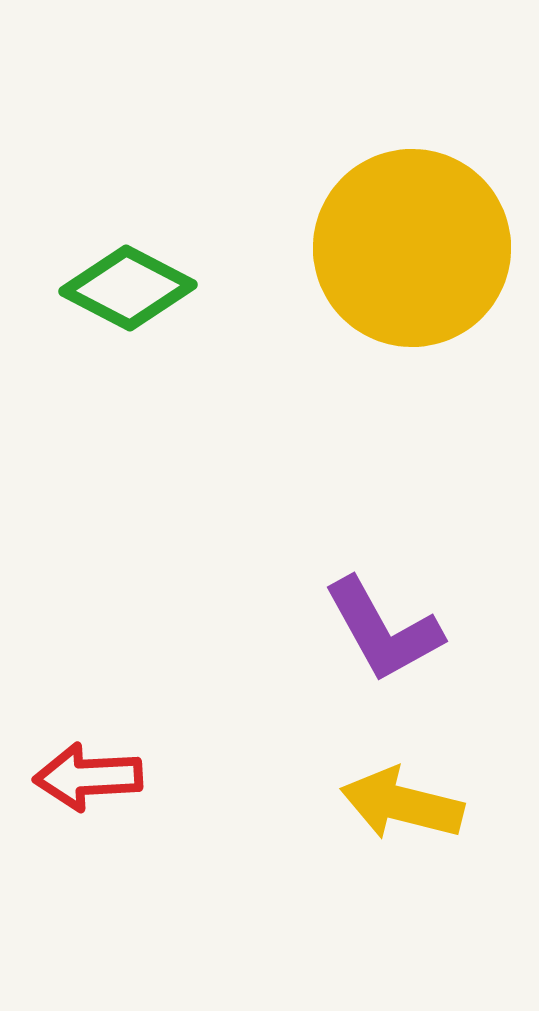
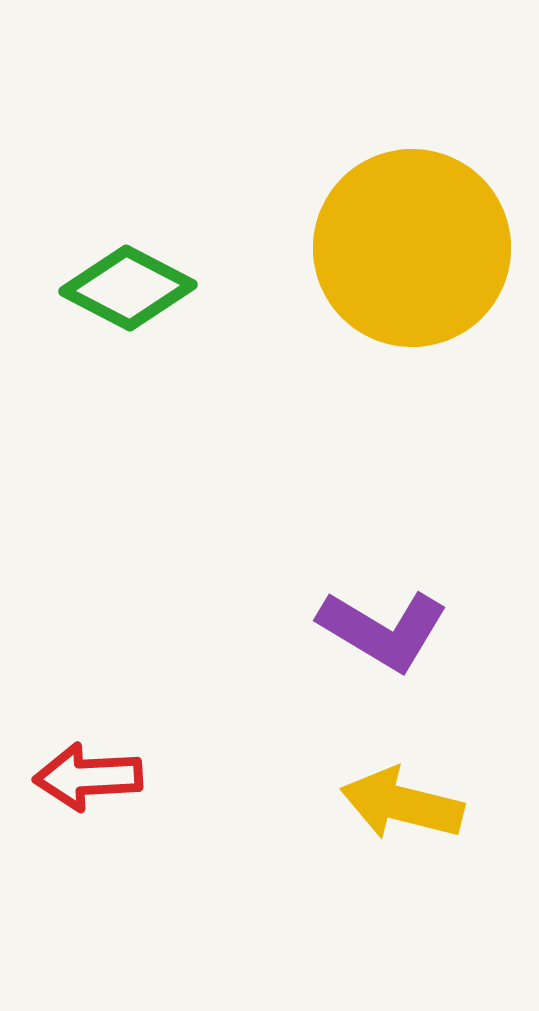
purple L-shape: rotated 30 degrees counterclockwise
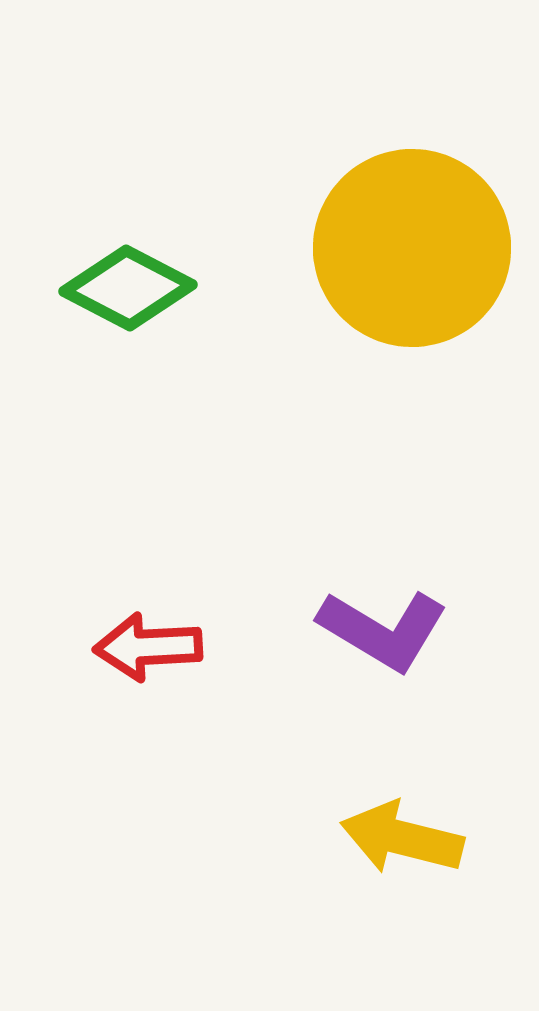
red arrow: moved 60 px right, 130 px up
yellow arrow: moved 34 px down
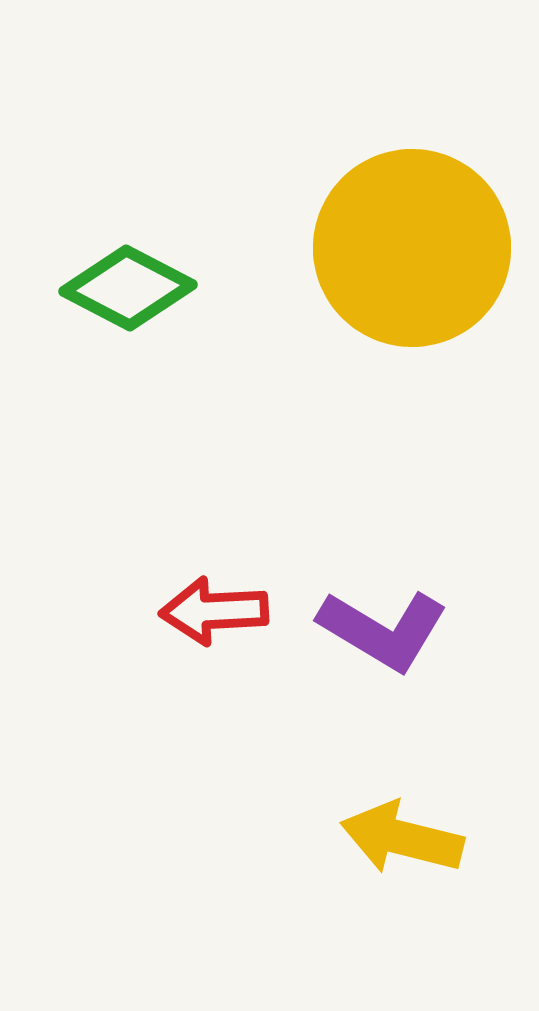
red arrow: moved 66 px right, 36 px up
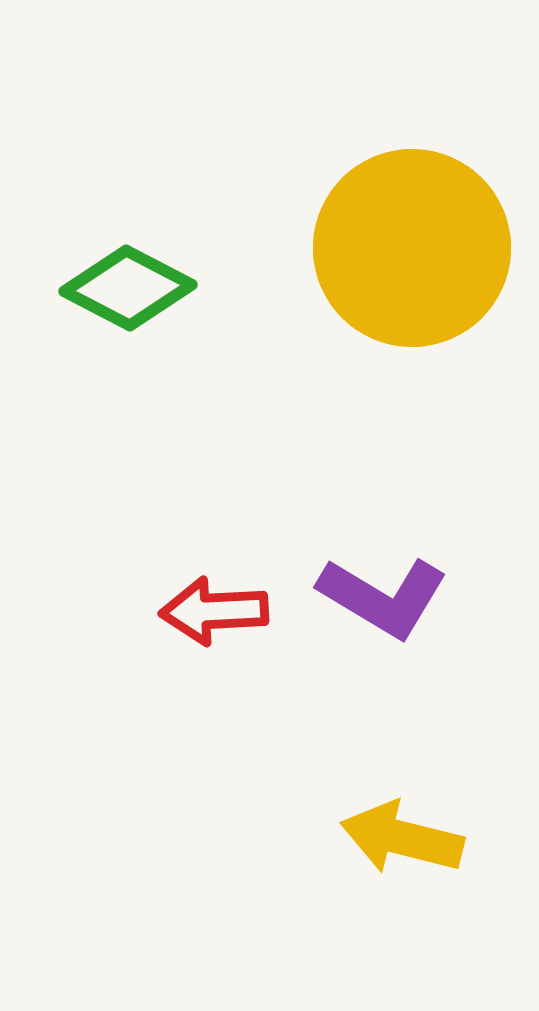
purple L-shape: moved 33 px up
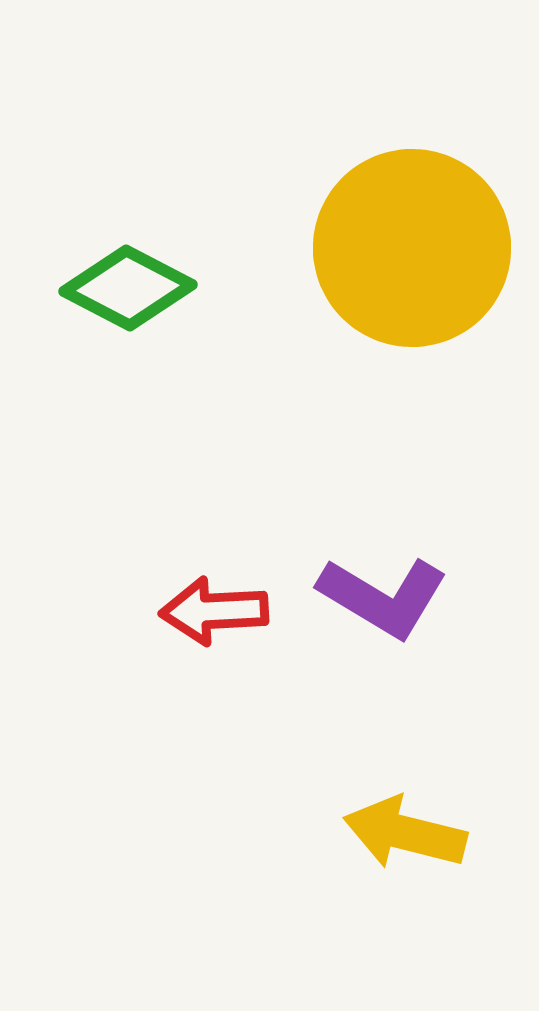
yellow arrow: moved 3 px right, 5 px up
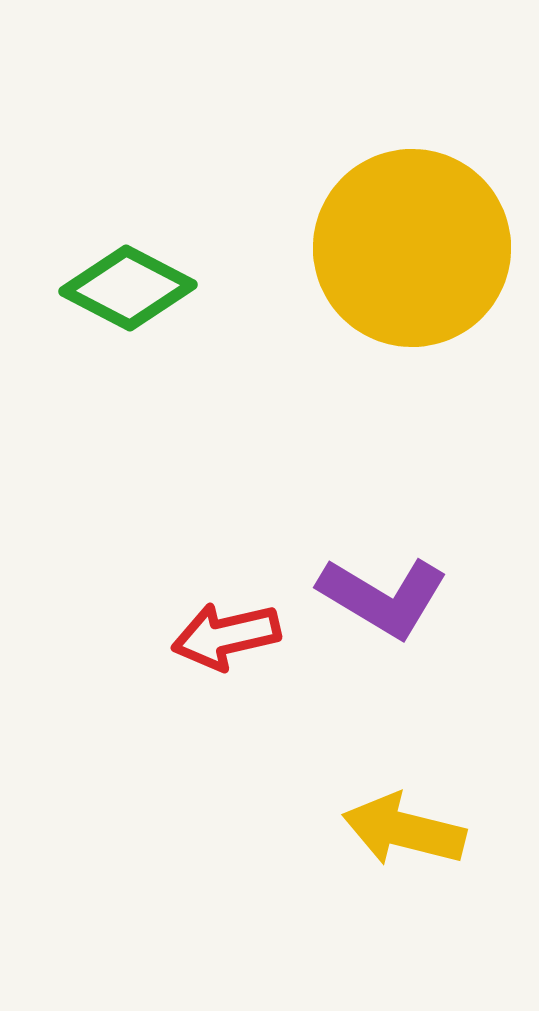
red arrow: moved 12 px right, 25 px down; rotated 10 degrees counterclockwise
yellow arrow: moved 1 px left, 3 px up
